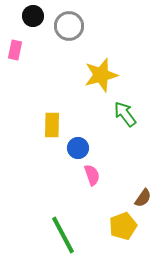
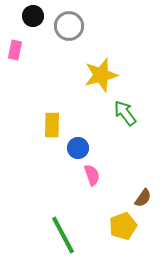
green arrow: moved 1 px up
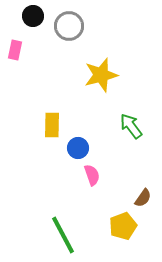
green arrow: moved 6 px right, 13 px down
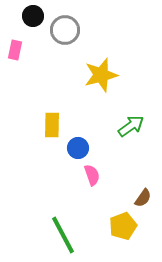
gray circle: moved 4 px left, 4 px down
green arrow: rotated 92 degrees clockwise
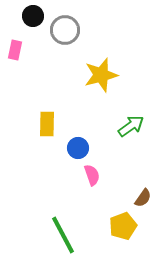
yellow rectangle: moved 5 px left, 1 px up
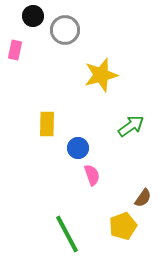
green line: moved 4 px right, 1 px up
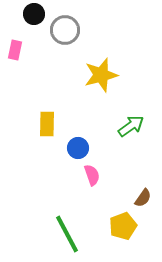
black circle: moved 1 px right, 2 px up
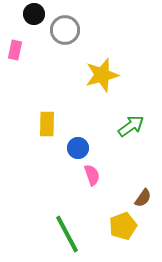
yellow star: moved 1 px right
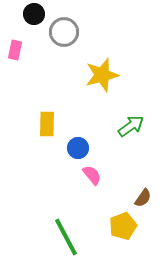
gray circle: moved 1 px left, 2 px down
pink semicircle: rotated 20 degrees counterclockwise
green line: moved 1 px left, 3 px down
